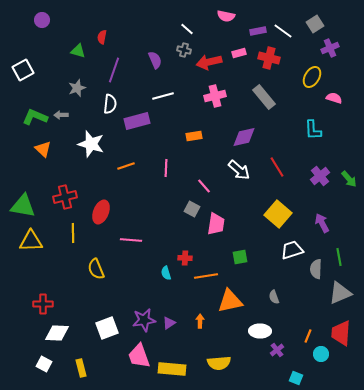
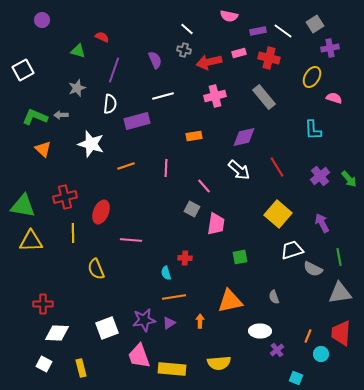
pink semicircle at (226, 16): moved 3 px right
red semicircle at (102, 37): rotated 104 degrees clockwise
purple cross at (330, 48): rotated 12 degrees clockwise
gray semicircle at (316, 269): moved 3 px left; rotated 66 degrees counterclockwise
orange line at (206, 276): moved 32 px left, 21 px down
gray triangle at (340, 293): rotated 15 degrees clockwise
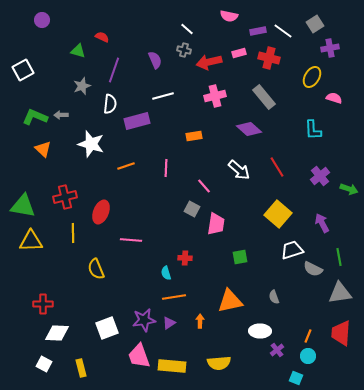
gray star at (77, 88): moved 5 px right, 2 px up
purple diamond at (244, 137): moved 5 px right, 8 px up; rotated 55 degrees clockwise
green arrow at (349, 179): moved 10 px down; rotated 30 degrees counterclockwise
cyan circle at (321, 354): moved 13 px left, 2 px down
yellow rectangle at (172, 369): moved 3 px up
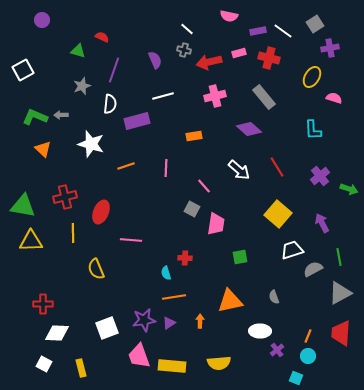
gray semicircle at (313, 269): rotated 126 degrees clockwise
gray triangle at (340, 293): rotated 20 degrees counterclockwise
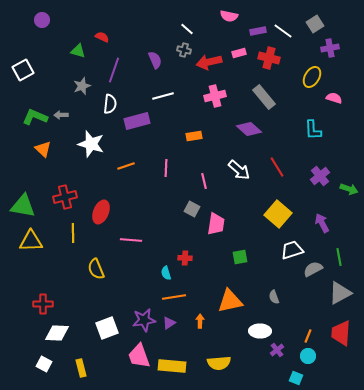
pink line at (204, 186): moved 5 px up; rotated 28 degrees clockwise
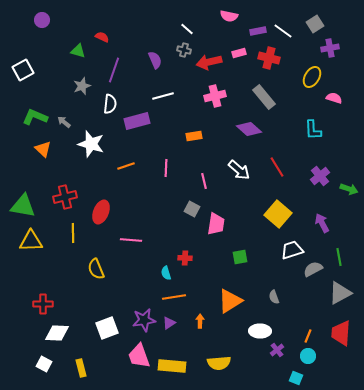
gray arrow at (61, 115): moved 3 px right, 7 px down; rotated 40 degrees clockwise
orange triangle at (230, 301): rotated 20 degrees counterclockwise
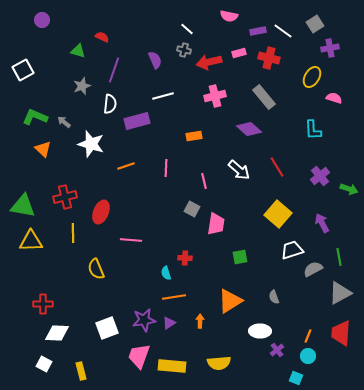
pink trapezoid at (139, 356): rotated 40 degrees clockwise
yellow rectangle at (81, 368): moved 3 px down
